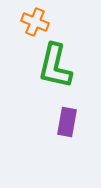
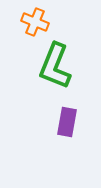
green L-shape: rotated 9 degrees clockwise
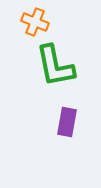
green L-shape: rotated 33 degrees counterclockwise
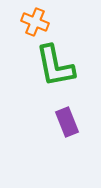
purple rectangle: rotated 32 degrees counterclockwise
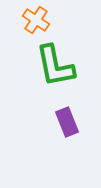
orange cross: moved 1 px right, 2 px up; rotated 12 degrees clockwise
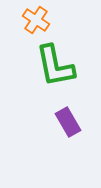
purple rectangle: moved 1 px right; rotated 8 degrees counterclockwise
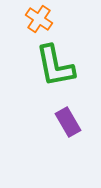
orange cross: moved 3 px right, 1 px up
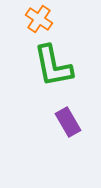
green L-shape: moved 2 px left
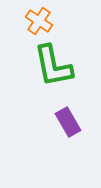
orange cross: moved 2 px down
